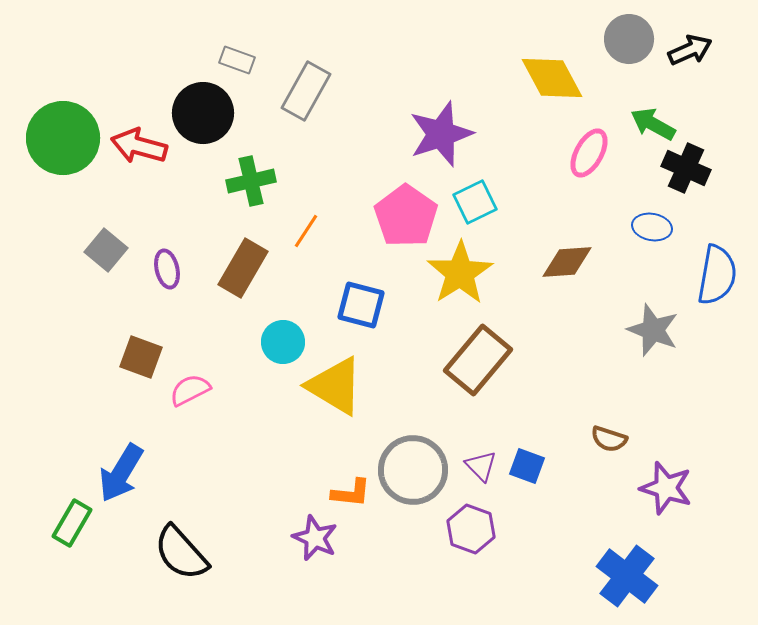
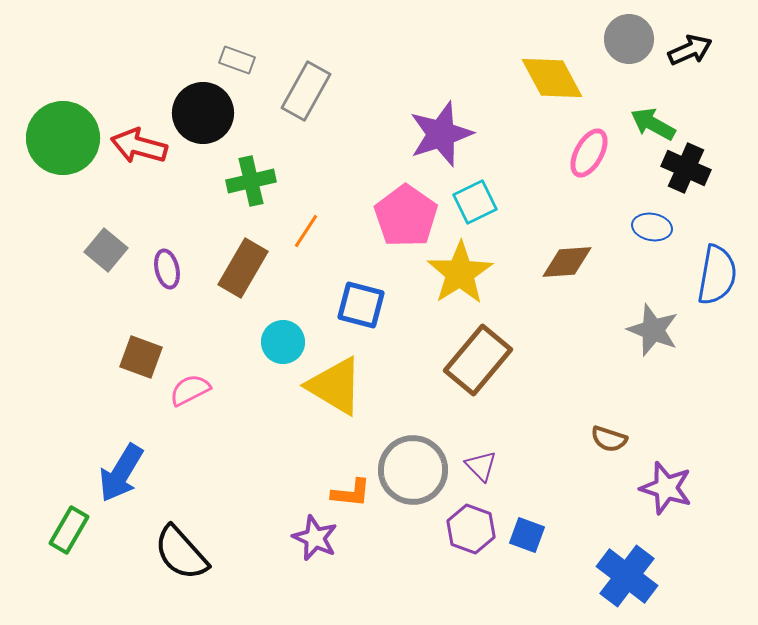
blue square at (527, 466): moved 69 px down
green rectangle at (72, 523): moved 3 px left, 7 px down
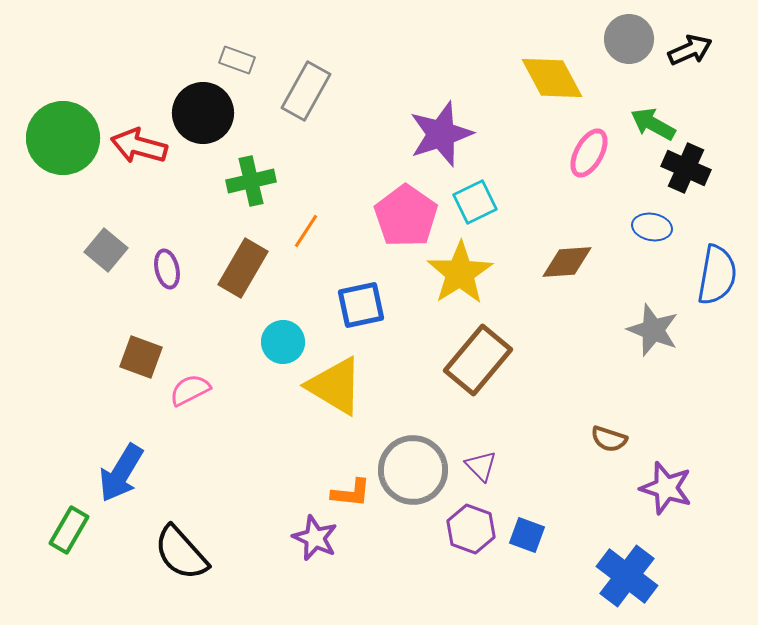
blue square at (361, 305): rotated 27 degrees counterclockwise
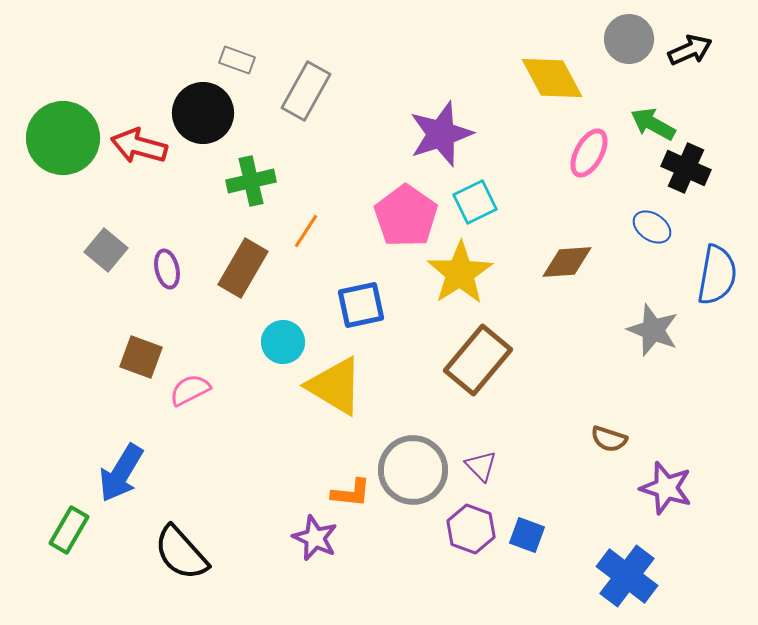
blue ellipse at (652, 227): rotated 24 degrees clockwise
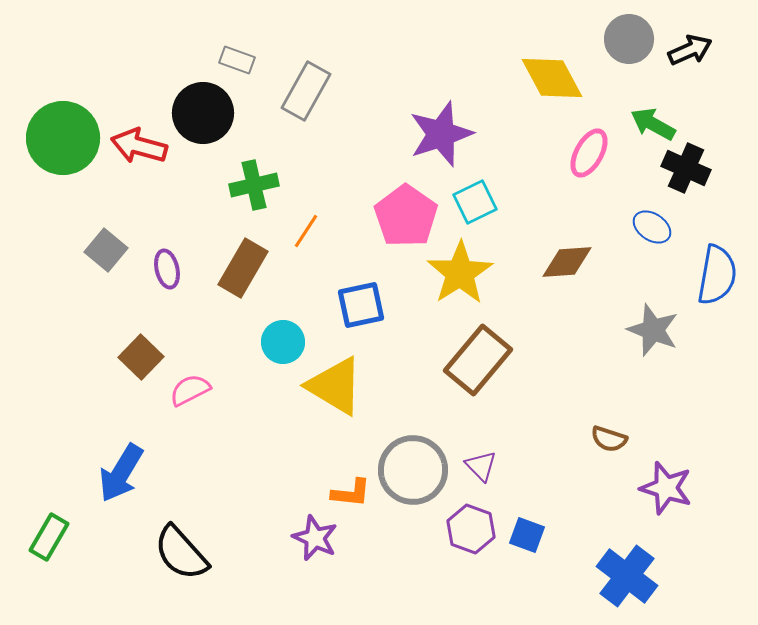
green cross at (251, 181): moved 3 px right, 4 px down
brown square at (141, 357): rotated 24 degrees clockwise
green rectangle at (69, 530): moved 20 px left, 7 px down
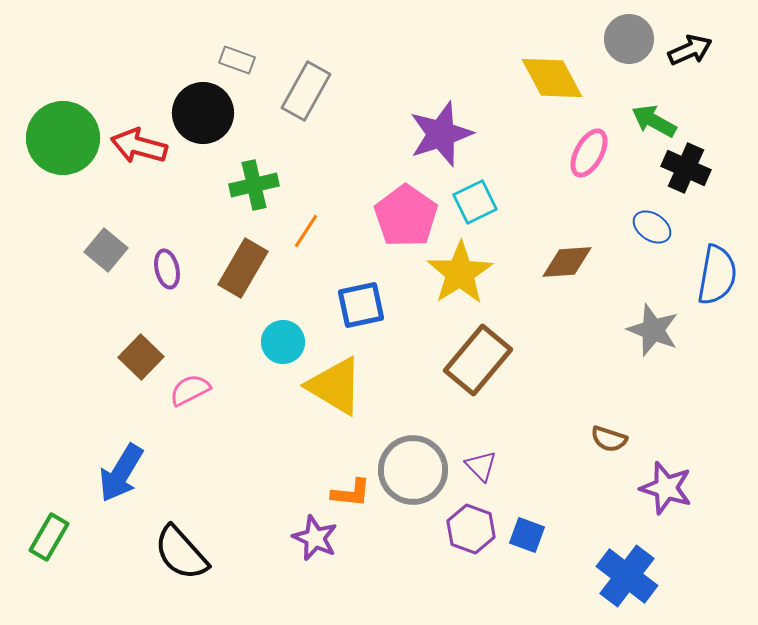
green arrow at (653, 124): moved 1 px right, 3 px up
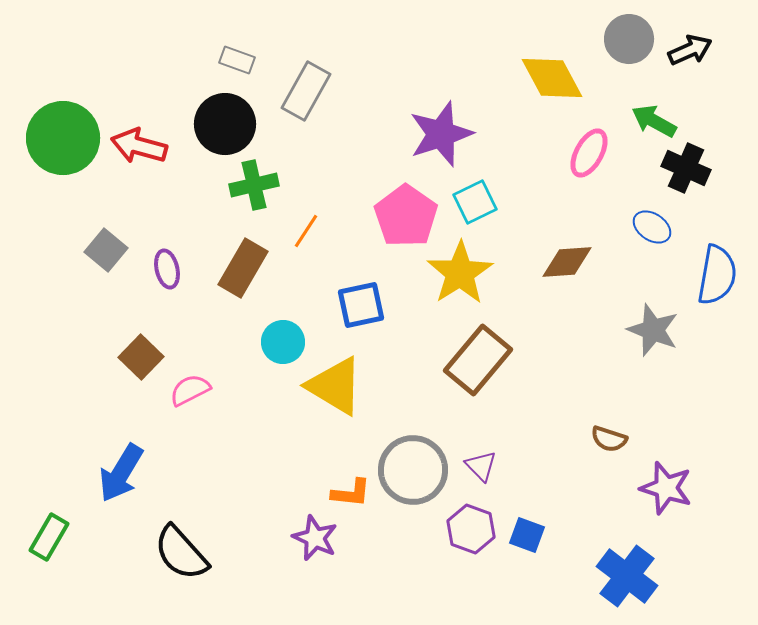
black circle at (203, 113): moved 22 px right, 11 px down
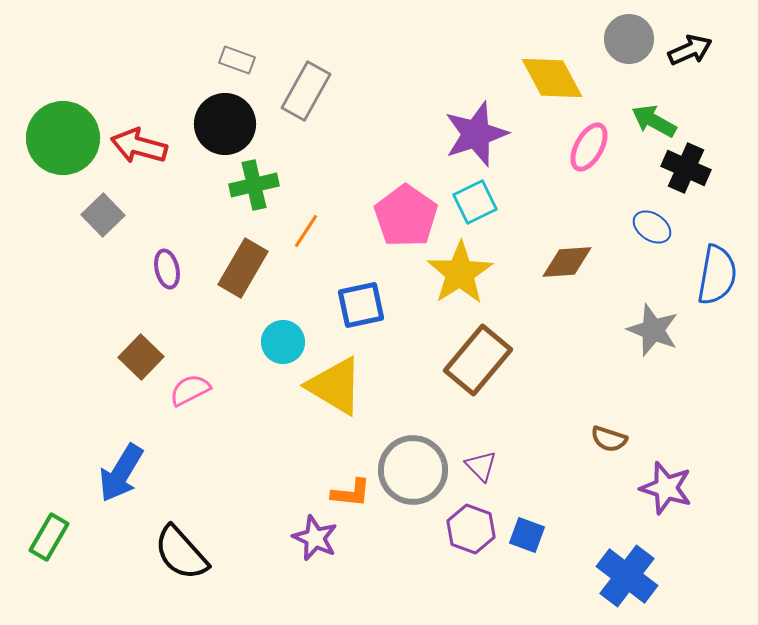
purple star at (441, 134): moved 35 px right
pink ellipse at (589, 153): moved 6 px up
gray square at (106, 250): moved 3 px left, 35 px up; rotated 6 degrees clockwise
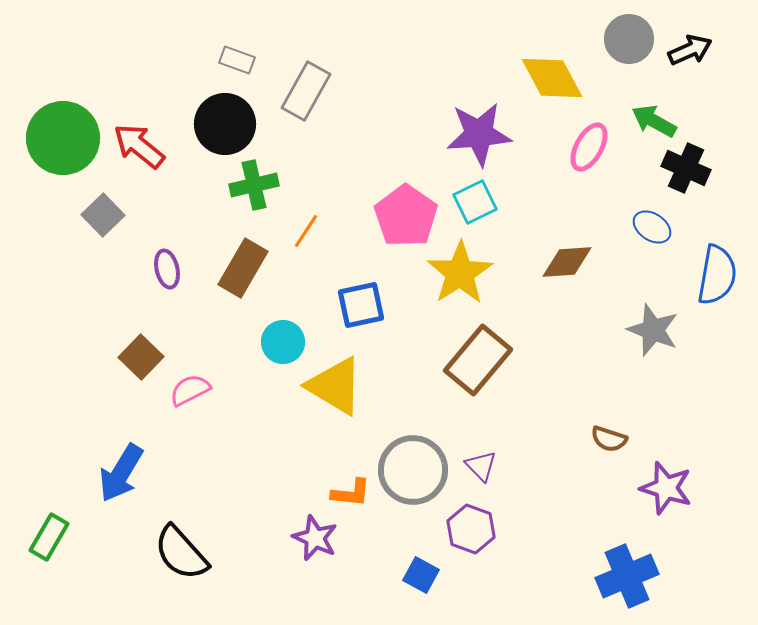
purple star at (476, 134): moved 3 px right; rotated 14 degrees clockwise
red arrow at (139, 146): rotated 24 degrees clockwise
blue square at (527, 535): moved 106 px left, 40 px down; rotated 9 degrees clockwise
blue cross at (627, 576): rotated 30 degrees clockwise
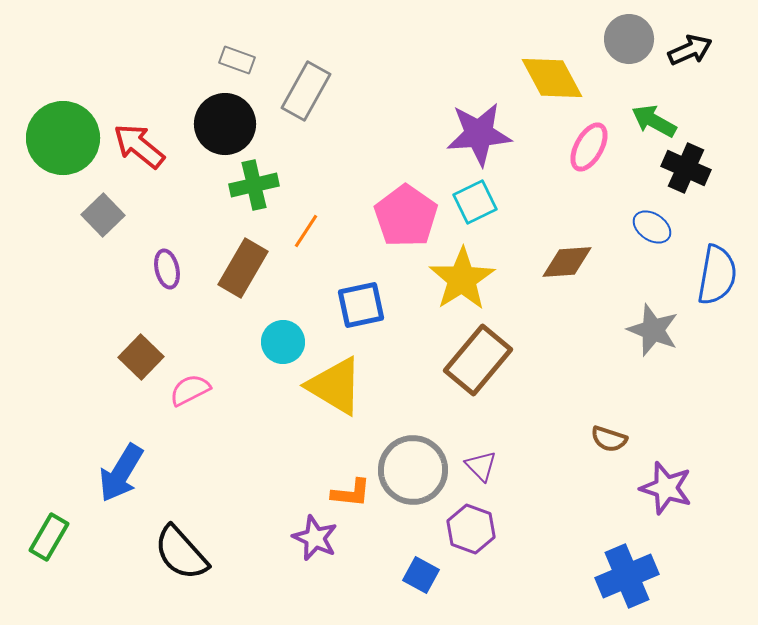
yellow star at (460, 273): moved 2 px right, 6 px down
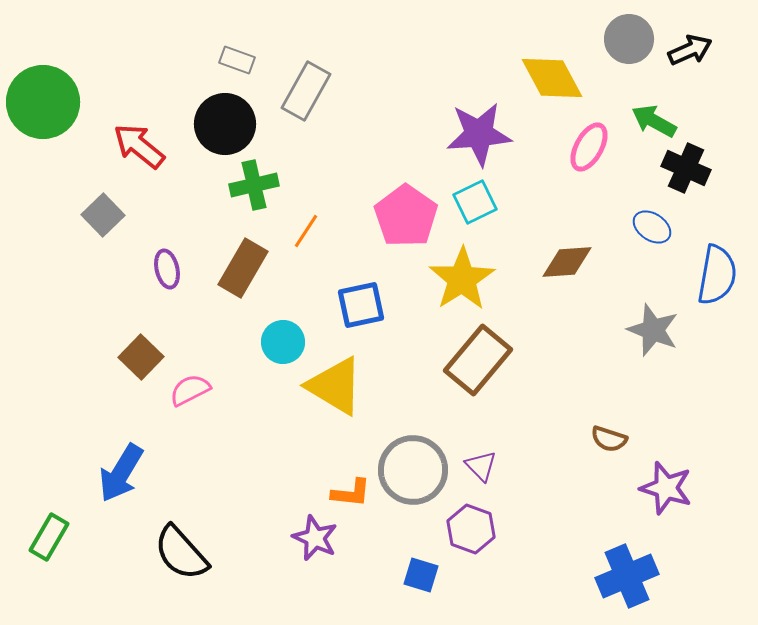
green circle at (63, 138): moved 20 px left, 36 px up
blue square at (421, 575): rotated 12 degrees counterclockwise
